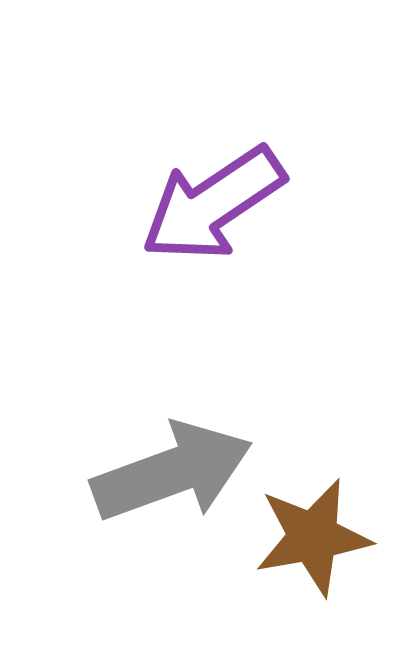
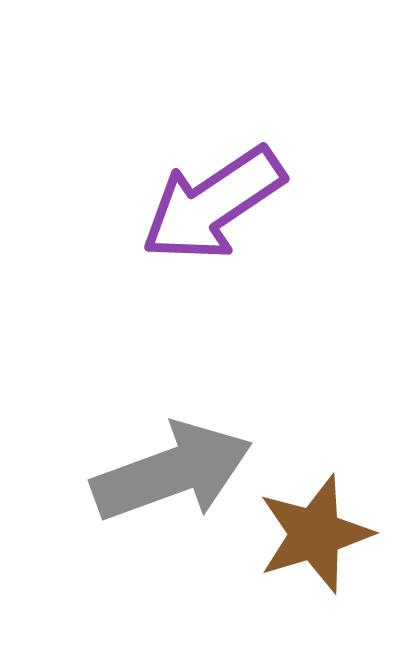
brown star: moved 2 px right, 3 px up; rotated 7 degrees counterclockwise
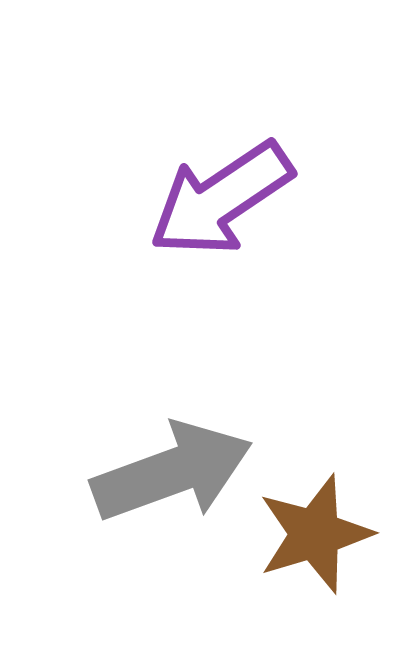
purple arrow: moved 8 px right, 5 px up
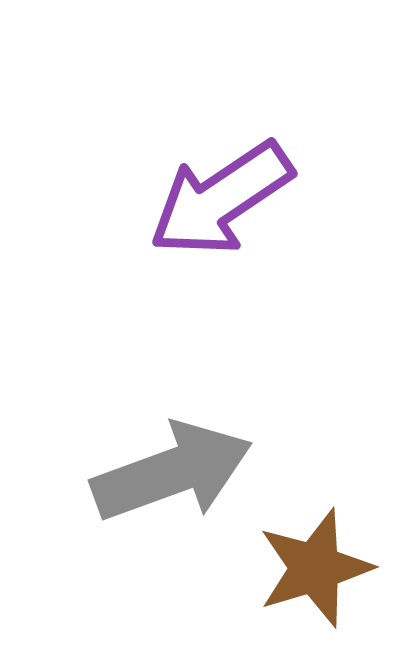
brown star: moved 34 px down
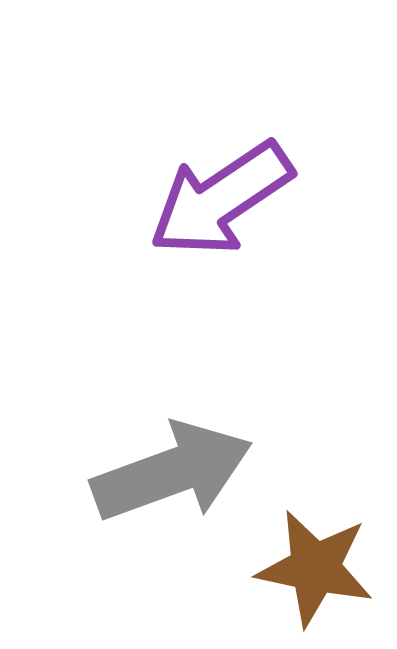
brown star: rotated 29 degrees clockwise
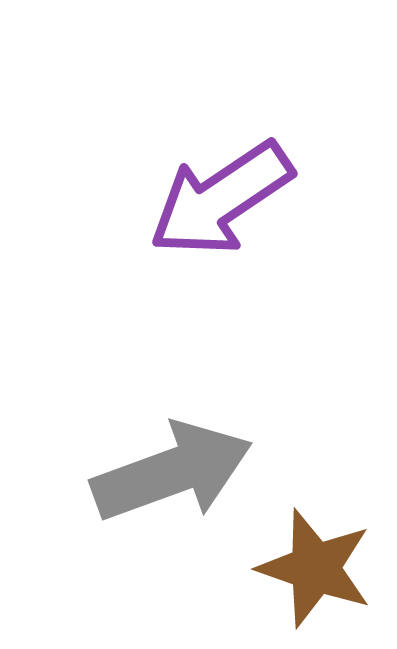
brown star: rotated 7 degrees clockwise
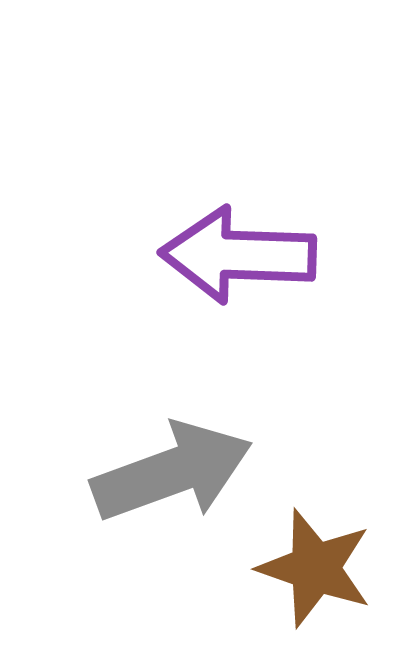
purple arrow: moved 17 px right, 56 px down; rotated 36 degrees clockwise
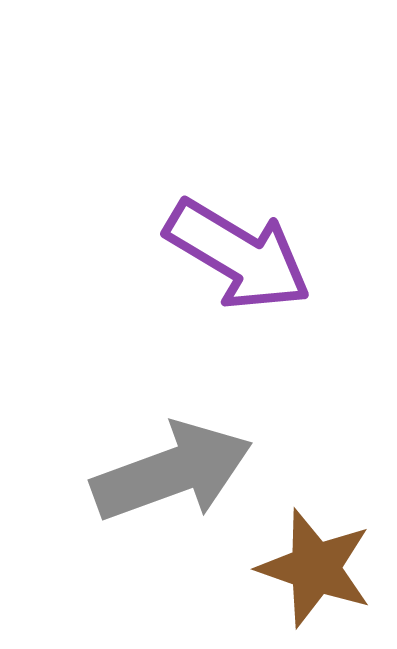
purple arrow: rotated 151 degrees counterclockwise
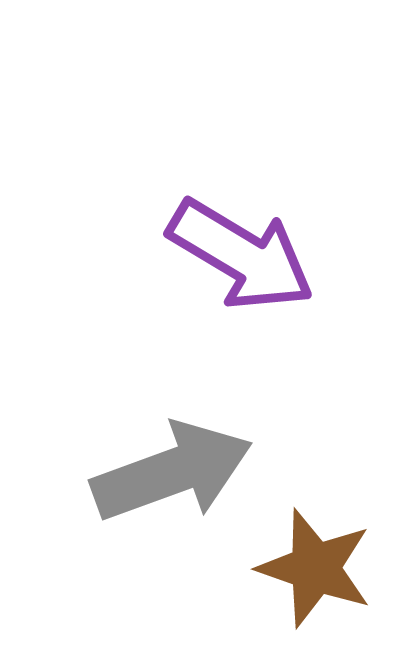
purple arrow: moved 3 px right
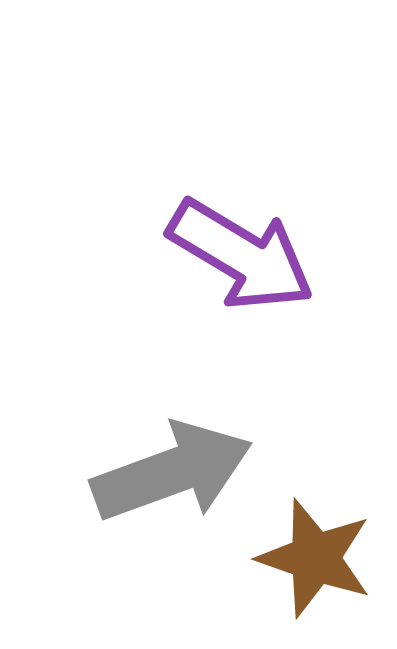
brown star: moved 10 px up
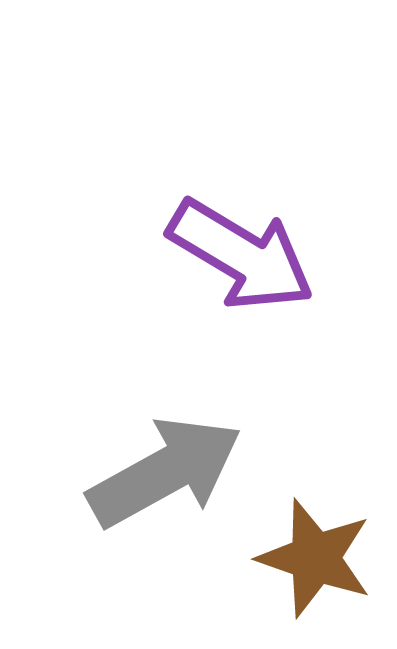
gray arrow: moved 7 px left; rotated 9 degrees counterclockwise
